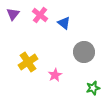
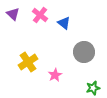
purple triangle: rotated 24 degrees counterclockwise
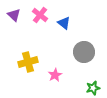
purple triangle: moved 1 px right, 1 px down
yellow cross: rotated 18 degrees clockwise
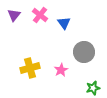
purple triangle: rotated 24 degrees clockwise
blue triangle: rotated 16 degrees clockwise
yellow cross: moved 2 px right, 6 px down
pink star: moved 6 px right, 5 px up
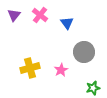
blue triangle: moved 3 px right
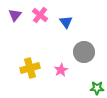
purple triangle: moved 1 px right
blue triangle: moved 1 px left, 1 px up
green star: moved 4 px right; rotated 16 degrees clockwise
